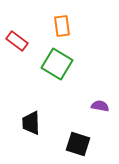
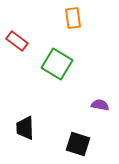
orange rectangle: moved 11 px right, 8 px up
purple semicircle: moved 1 px up
black trapezoid: moved 6 px left, 5 px down
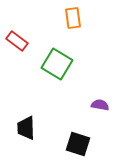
black trapezoid: moved 1 px right
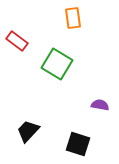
black trapezoid: moved 2 px right, 3 px down; rotated 45 degrees clockwise
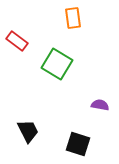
black trapezoid: rotated 110 degrees clockwise
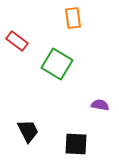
black square: moved 2 px left; rotated 15 degrees counterclockwise
